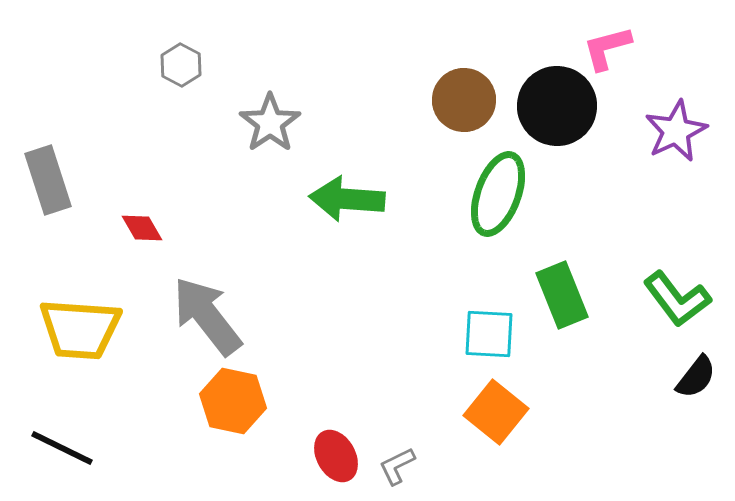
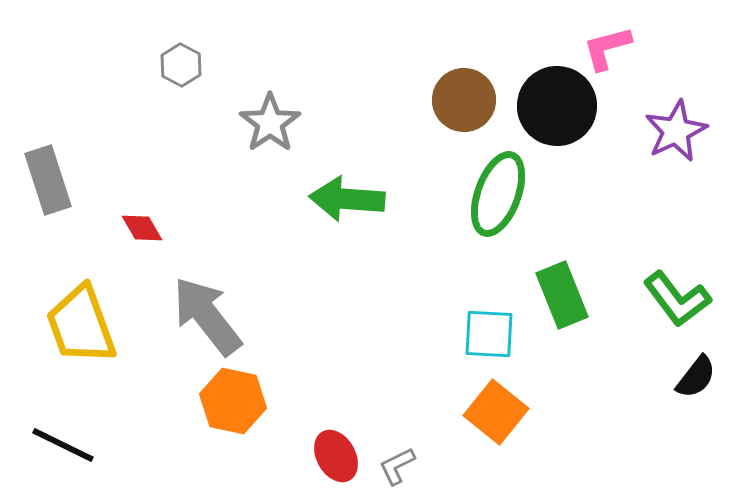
yellow trapezoid: moved 1 px right, 4 px up; rotated 66 degrees clockwise
black line: moved 1 px right, 3 px up
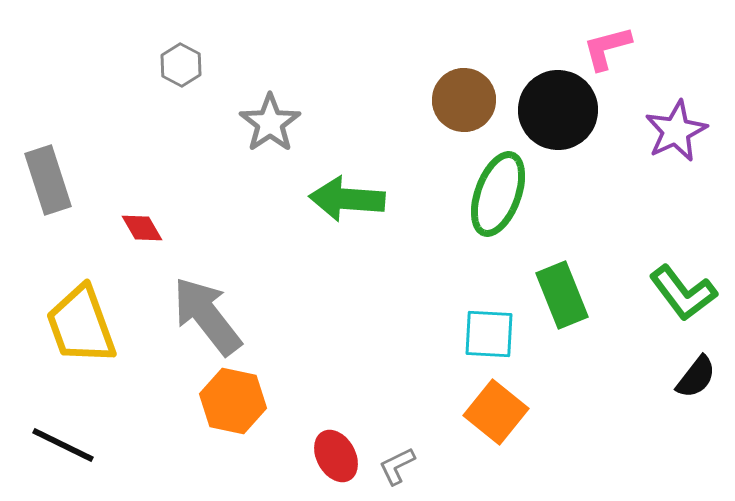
black circle: moved 1 px right, 4 px down
green L-shape: moved 6 px right, 6 px up
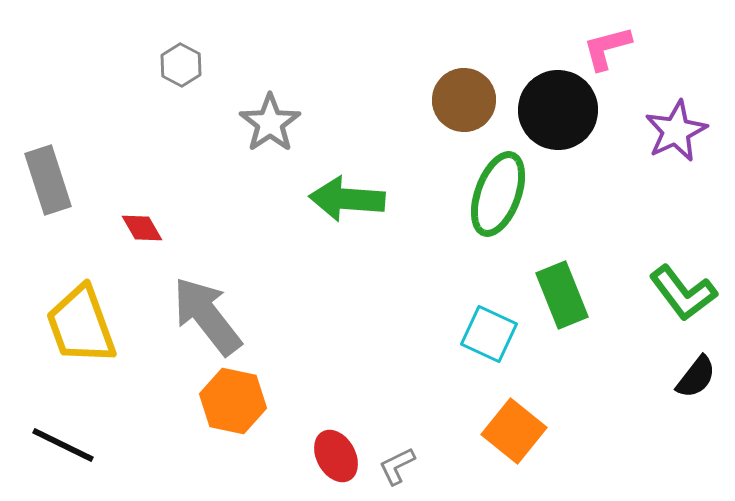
cyan square: rotated 22 degrees clockwise
orange square: moved 18 px right, 19 px down
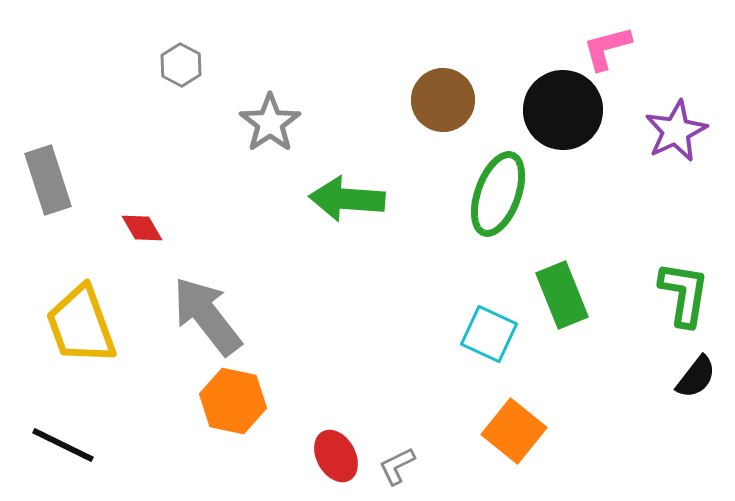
brown circle: moved 21 px left
black circle: moved 5 px right
green L-shape: moved 1 px right, 1 px down; rotated 134 degrees counterclockwise
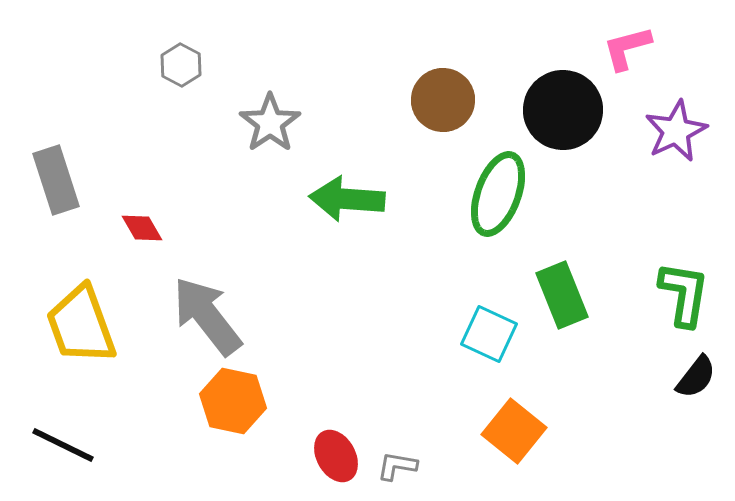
pink L-shape: moved 20 px right
gray rectangle: moved 8 px right
gray L-shape: rotated 36 degrees clockwise
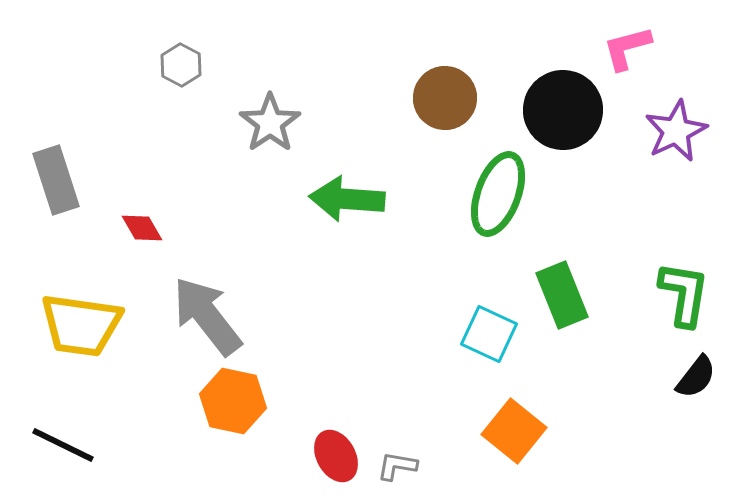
brown circle: moved 2 px right, 2 px up
yellow trapezoid: rotated 62 degrees counterclockwise
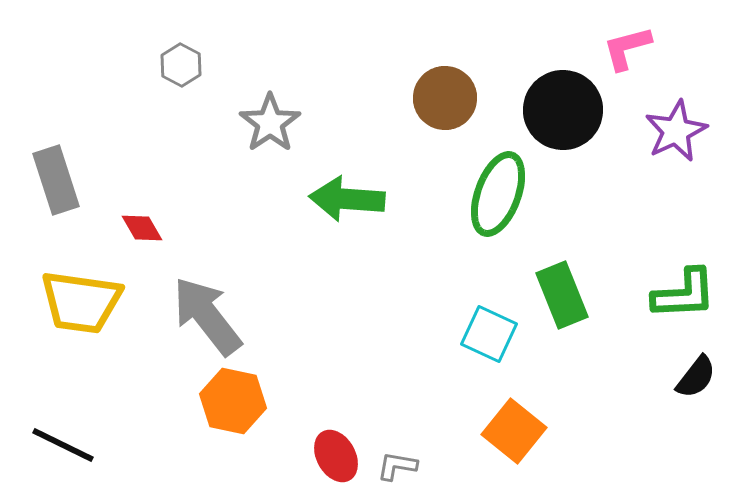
green L-shape: rotated 78 degrees clockwise
yellow trapezoid: moved 23 px up
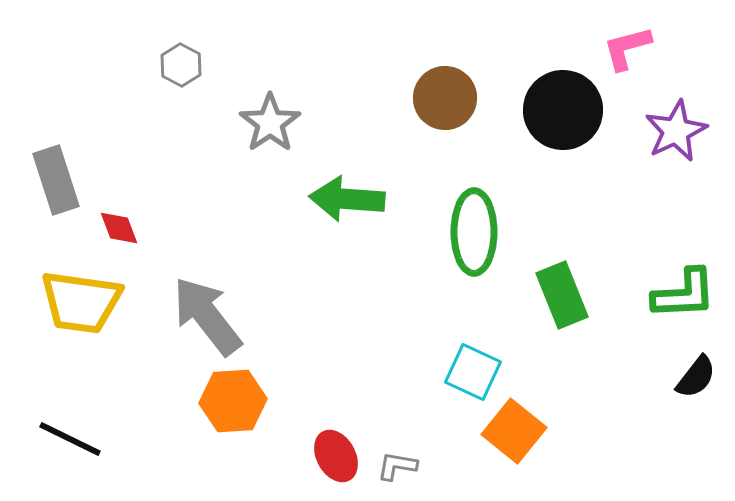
green ellipse: moved 24 px left, 38 px down; rotated 20 degrees counterclockwise
red diamond: moved 23 px left; rotated 9 degrees clockwise
cyan square: moved 16 px left, 38 px down
orange hexagon: rotated 16 degrees counterclockwise
black line: moved 7 px right, 6 px up
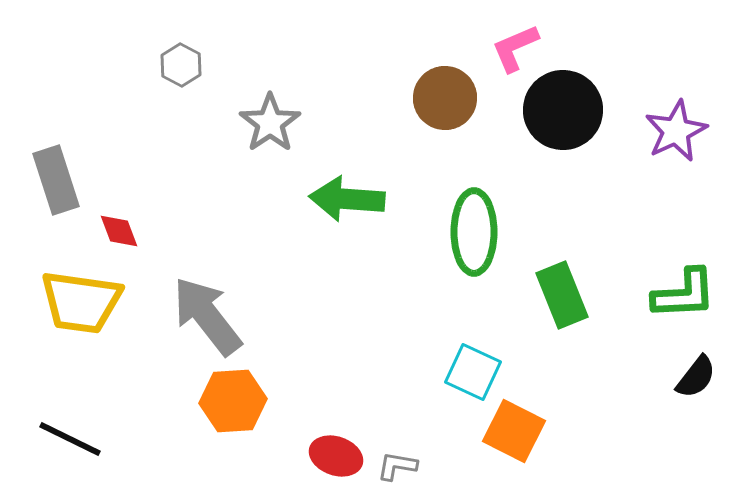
pink L-shape: moved 112 px left; rotated 8 degrees counterclockwise
red diamond: moved 3 px down
orange square: rotated 12 degrees counterclockwise
red ellipse: rotated 42 degrees counterclockwise
